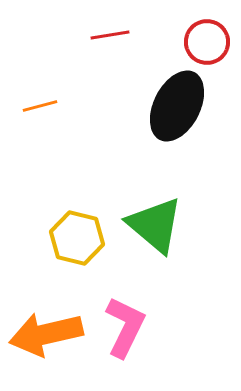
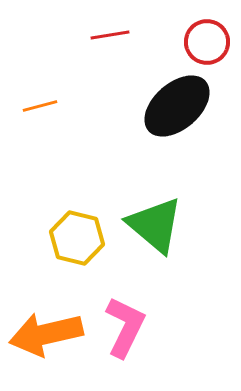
black ellipse: rotated 22 degrees clockwise
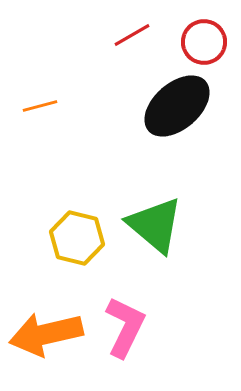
red line: moved 22 px right; rotated 21 degrees counterclockwise
red circle: moved 3 px left
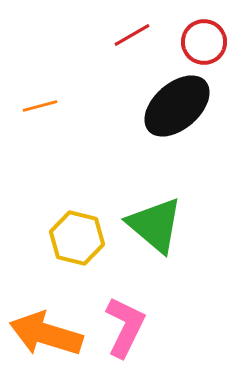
orange arrow: rotated 30 degrees clockwise
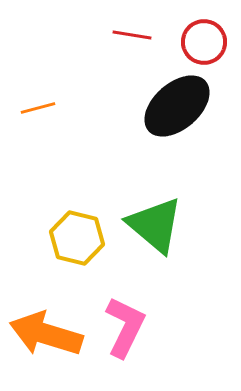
red line: rotated 39 degrees clockwise
orange line: moved 2 px left, 2 px down
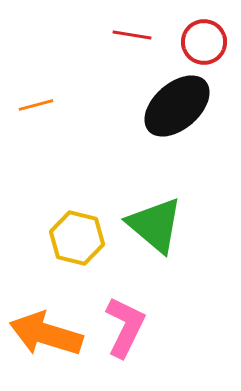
orange line: moved 2 px left, 3 px up
